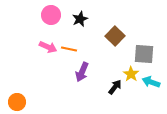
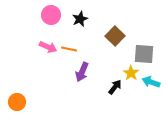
yellow star: moved 1 px up
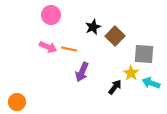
black star: moved 13 px right, 8 px down
cyan arrow: moved 1 px down
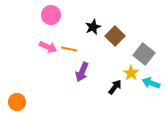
gray square: rotated 35 degrees clockwise
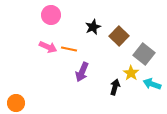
brown square: moved 4 px right
cyan arrow: moved 1 px right, 1 px down
black arrow: rotated 21 degrees counterclockwise
orange circle: moved 1 px left, 1 px down
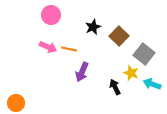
yellow star: rotated 14 degrees counterclockwise
black arrow: rotated 42 degrees counterclockwise
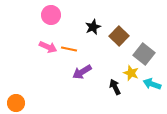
purple arrow: rotated 36 degrees clockwise
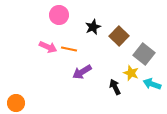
pink circle: moved 8 px right
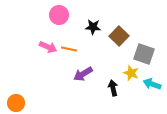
black star: rotated 28 degrees clockwise
gray square: rotated 20 degrees counterclockwise
purple arrow: moved 1 px right, 2 px down
black arrow: moved 2 px left, 1 px down; rotated 14 degrees clockwise
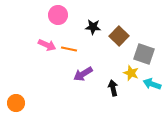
pink circle: moved 1 px left
pink arrow: moved 1 px left, 2 px up
